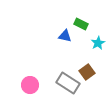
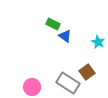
green rectangle: moved 28 px left
blue triangle: rotated 24 degrees clockwise
cyan star: moved 1 px up; rotated 16 degrees counterclockwise
pink circle: moved 2 px right, 2 px down
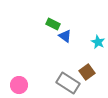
pink circle: moved 13 px left, 2 px up
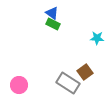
blue triangle: moved 13 px left, 23 px up
cyan star: moved 1 px left, 4 px up; rotated 24 degrees counterclockwise
brown square: moved 2 px left
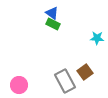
gray rectangle: moved 3 px left, 2 px up; rotated 30 degrees clockwise
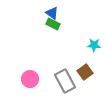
cyan star: moved 3 px left, 7 px down
pink circle: moved 11 px right, 6 px up
